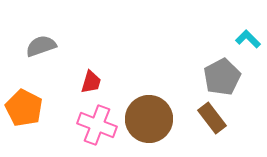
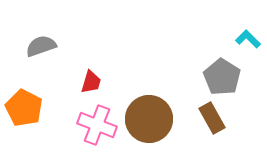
gray pentagon: rotated 12 degrees counterclockwise
brown rectangle: rotated 8 degrees clockwise
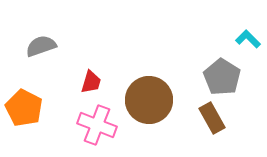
brown circle: moved 19 px up
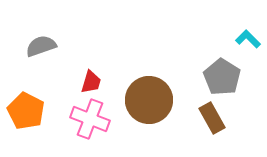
orange pentagon: moved 2 px right, 3 px down
pink cross: moved 7 px left, 6 px up
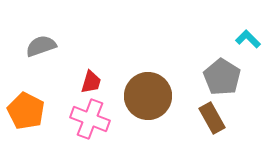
brown circle: moved 1 px left, 4 px up
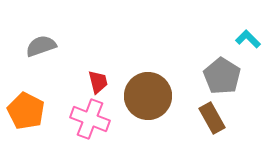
gray pentagon: moved 1 px up
red trapezoid: moved 7 px right; rotated 30 degrees counterclockwise
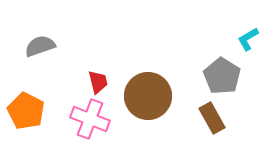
cyan L-shape: rotated 75 degrees counterclockwise
gray semicircle: moved 1 px left
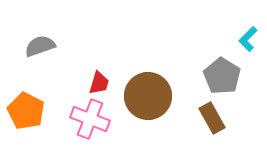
cyan L-shape: rotated 15 degrees counterclockwise
red trapezoid: moved 1 px right, 1 px down; rotated 30 degrees clockwise
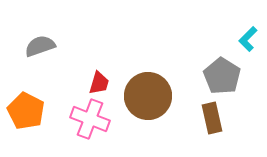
brown rectangle: rotated 16 degrees clockwise
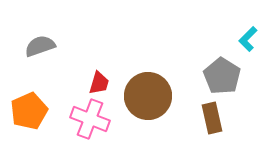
orange pentagon: moved 3 px right; rotated 21 degrees clockwise
